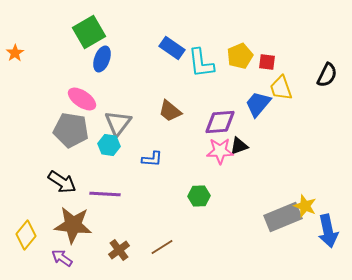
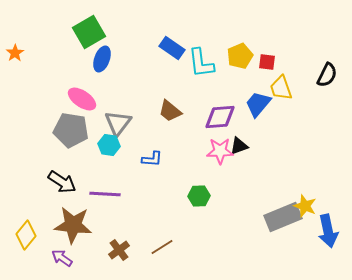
purple diamond: moved 5 px up
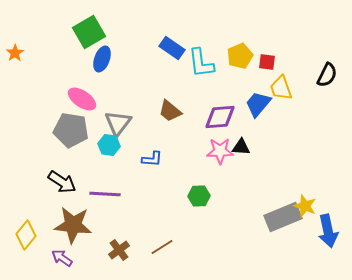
black triangle: moved 2 px right, 1 px down; rotated 24 degrees clockwise
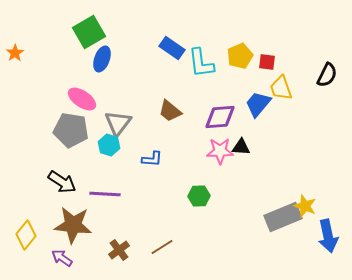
cyan hexagon: rotated 10 degrees clockwise
blue arrow: moved 5 px down
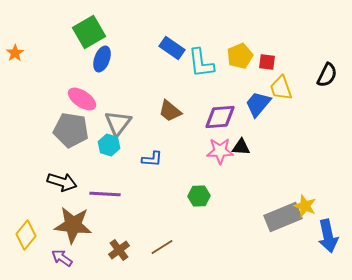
black arrow: rotated 16 degrees counterclockwise
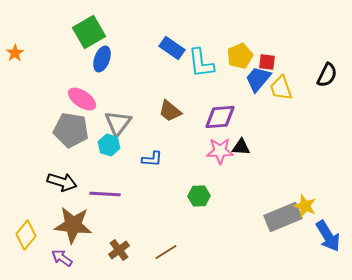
blue trapezoid: moved 25 px up
blue arrow: rotated 20 degrees counterclockwise
brown line: moved 4 px right, 5 px down
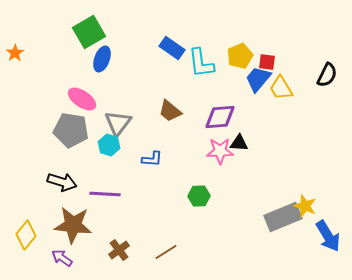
yellow trapezoid: rotated 12 degrees counterclockwise
black triangle: moved 2 px left, 4 px up
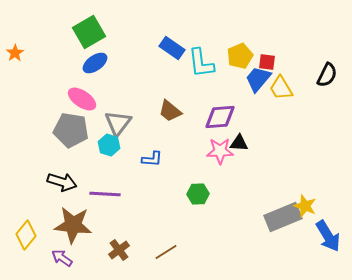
blue ellipse: moved 7 px left, 4 px down; rotated 35 degrees clockwise
green hexagon: moved 1 px left, 2 px up
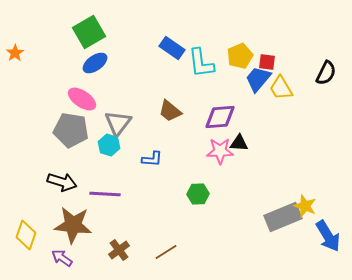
black semicircle: moved 1 px left, 2 px up
yellow diamond: rotated 20 degrees counterclockwise
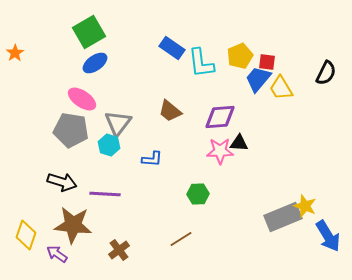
brown line: moved 15 px right, 13 px up
purple arrow: moved 5 px left, 4 px up
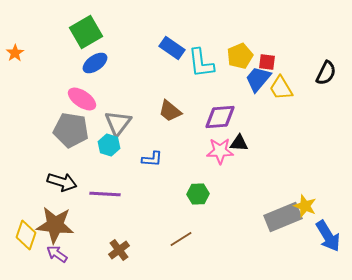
green square: moved 3 px left
brown star: moved 18 px left
